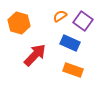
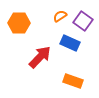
orange hexagon: rotated 15 degrees counterclockwise
red arrow: moved 5 px right, 2 px down
orange rectangle: moved 11 px down
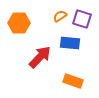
purple square: moved 1 px left, 2 px up; rotated 18 degrees counterclockwise
blue rectangle: rotated 18 degrees counterclockwise
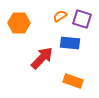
red arrow: moved 2 px right, 1 px down
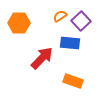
purple square: moved 1 px left, 2 px down; rotated 30 degrees clockwise
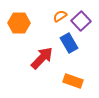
blue rectangle: moved 1 px left; rotated 54 degrees clockwise
